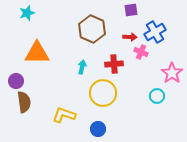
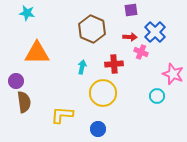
cyan star: rotated 28 degrees clockwise
blue cross: rotated 15 degrees counterclockwise
pink star: moved 1 px right, 1 px down; rotated 15 degrees counterclockwise
yellow L-shape: moved 2 px left; rotated 15 degrees counterclockwise
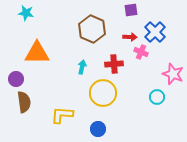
cyan star: moved 1 px left
purple circle: moved 2 px up
cyan circle: moved 1 px down
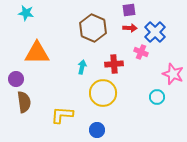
purple square: moved 2 px left
brown hexagon: moved 1 px right, 1 px up
red arrow: moved 9 px up
blue circle: moved 1 px left, 1 px down
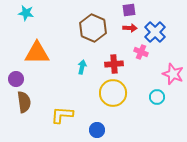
yellow circle: moved 10 px right
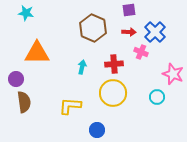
red arrow: moved 1 px left, 4 px down
yellow L-shape: moved 8 px right, 9 px up
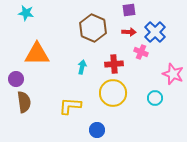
orange triangle: moved 1 px down
cyan circle: moved 2 px left, 1 px down
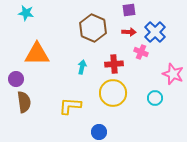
blue circle: moved 2 px right, 2 px down
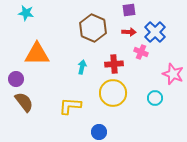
brown semicircle: rotated 30 degrees counterclockwise
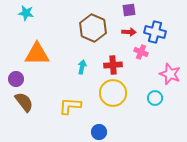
blue cross: rotated 30 degrees counterclockwise
red cross: moved 1 px left, 1 px down
pink star: moved 3 px left
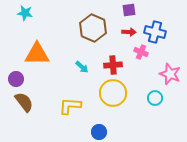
cyan star: moved 1 px left
cyan arrow: rotated 120 degrees clockwise
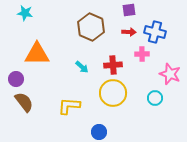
brown hexagon: moved 2 px left, 1 px up
pink cross: moved 1 px right, 2 px down; rotated 24 degrees counterclockwise
yellow L-shape: moved 1 px left
